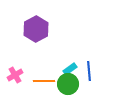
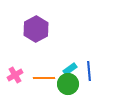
orange line: moved 3 px up
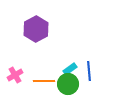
orange line: moved 3 px down
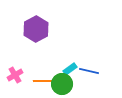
blue line: rotated 72 degrees counterclockwise
green circle: moved 6 px left
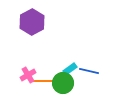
purple hexagon: moved 4 px left, 7 px up
pink cross: moved 13 px right
green circle: moved 1 px right, 1 px up
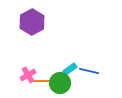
green circle: moved 3 px left
